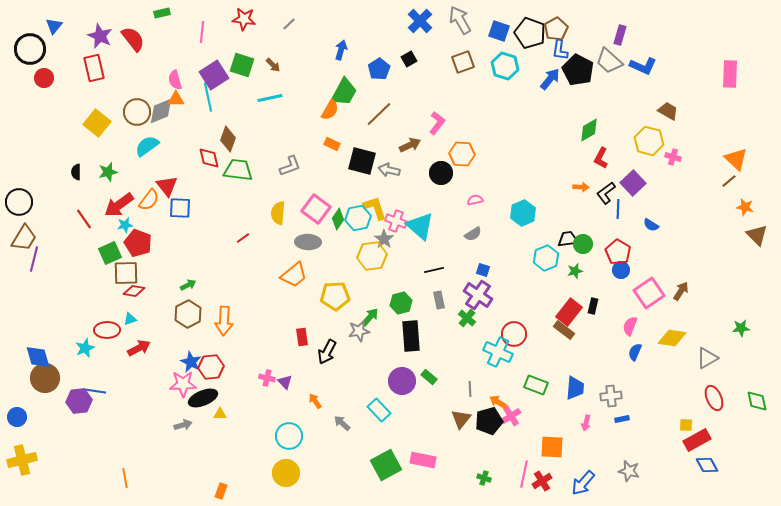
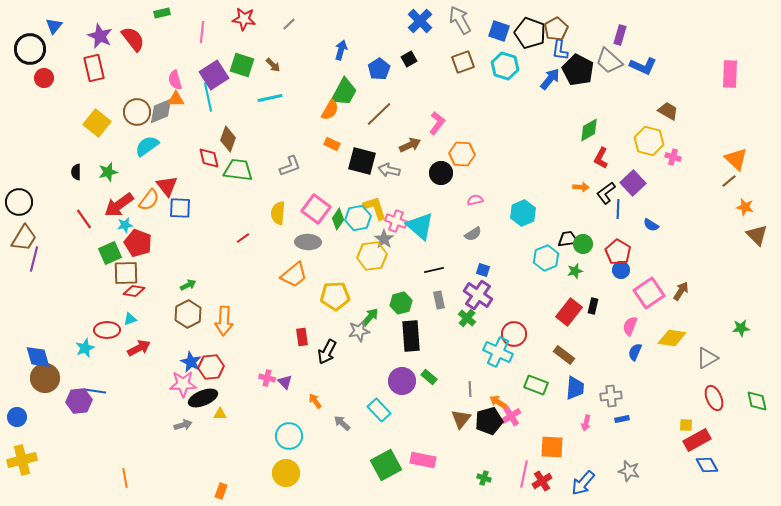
brown rectangle at (564, 330): moved 25 px down
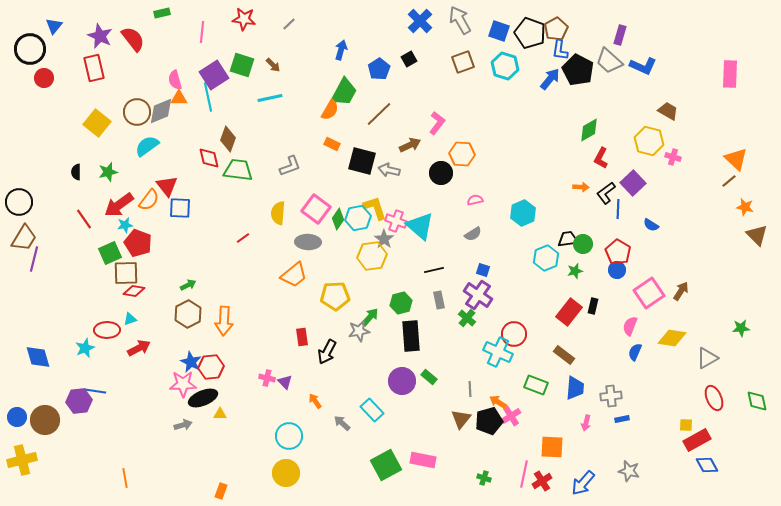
orange triangle at (176, 99): moved 3 px right, 1 px up
blue circle at (621, 270): moved 4 px left
brown circle at (45, 378): moved 42 px down
cyan rectangle at (379, 410): moved 7 px left
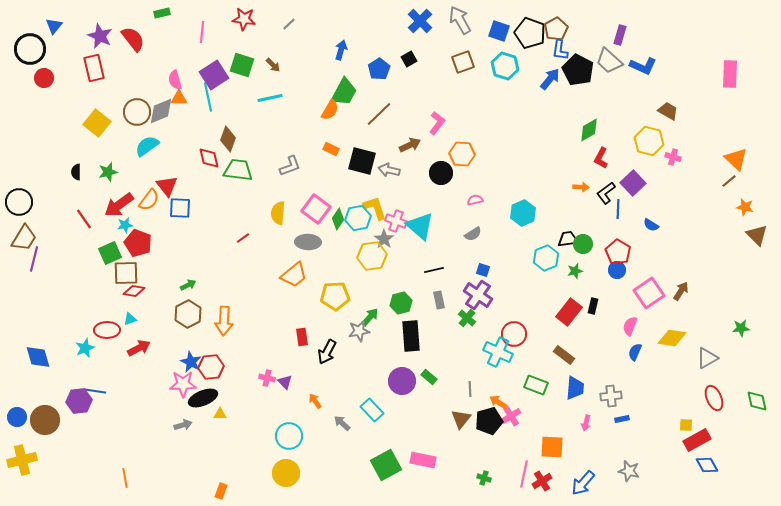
orange rectangle at (332, 144): moved 1 px left, 5 px down
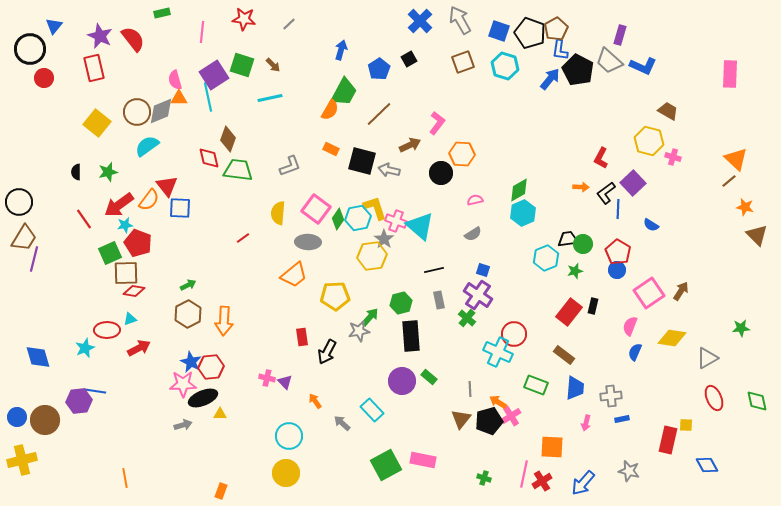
green diamond at (589, 130): moved 70 px left, 60 px down
red rectangle at (697, 440): moved 29 px left; rotated 48 degrees counterclockwise
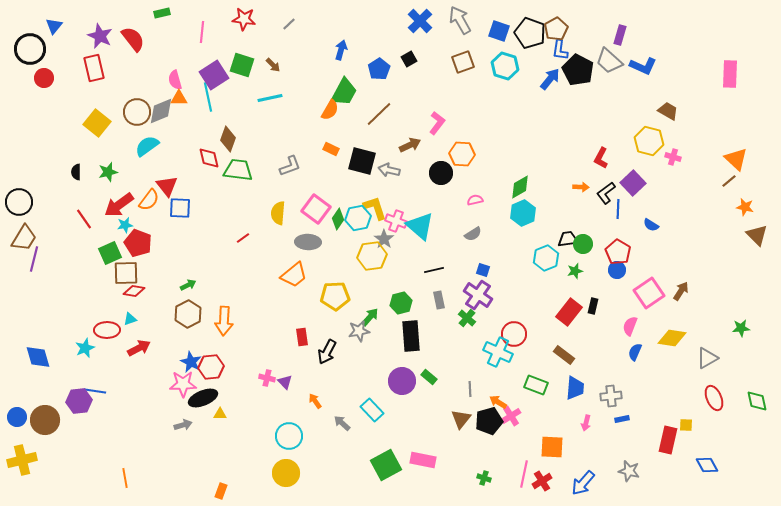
green diamond at (519, 190): moved 1 px right, 3 px up
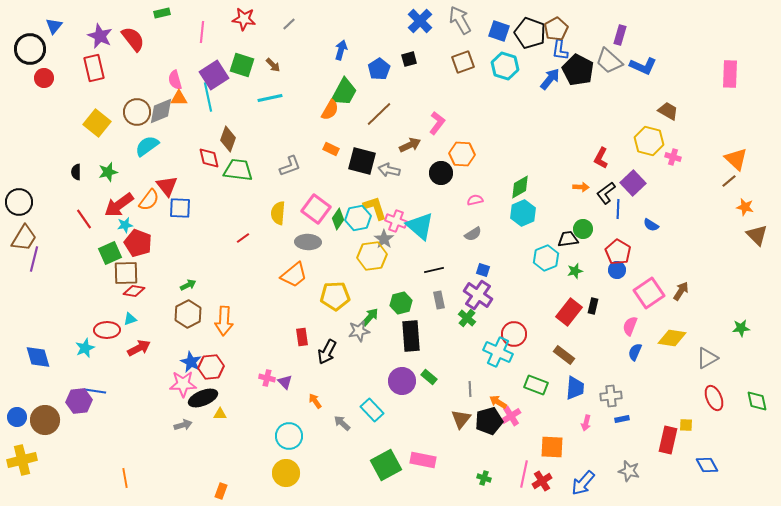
black square at (409, 59): rotated 14 degrees clockwise
green circle at (583, 244): moved 15 px up
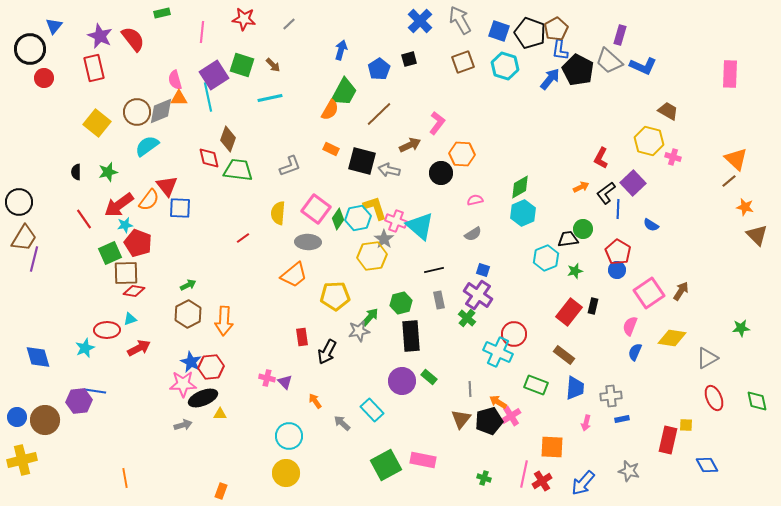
orange arrow at (581, 187): rotated 28 degrees counterclockwise
